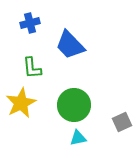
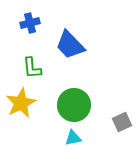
cyan triangle: moved 5 px left
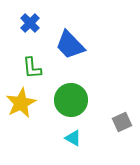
blue cross: rotated 30 degrees counterclockwise
green circle: moved 3 px left, 5 px up
cyan triangle: rotated 42 degrees clockwise
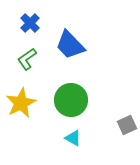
green L-shape: moved 5 px left, 9 px up; rotated 60 degrees clockwise
gray square: moved 5 px right, 3 px down
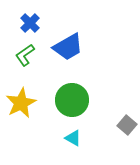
blue trapezoid: moved 2 px left, 2 px down; rotated 76 degrees counterclockwise
green L-shape: moved 2 px left, 4 px up
green circle: moved 1 px right
gray square: rotated 24 degrees counterclockwise
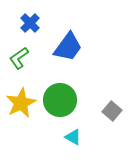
blue trapezoid: rotated 24 degrees counterclockwise
green L-shape: moved 6 px left, 3 px down
green circle: moved 12 px left
gray square: moved 15 px left, 14 px up
cyan triangle: moved 1 px up
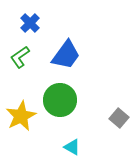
blue trapezoid: moved 2 px left, 8 px down
green L-shape: moved 1 px right, 1 px up
yellow star: moved 13 px down
gray square: moved 7 px right, 7 px down
cyan triangle: moved 1 px left, 10 px down
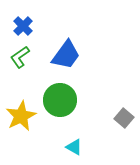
blue cross: moved 7 px left, 3 px down
gray square: moved 5 px right
cyan triangle: moved 2 px right
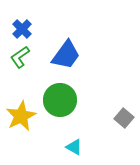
blue cross: moved 1 px left, 3 px down
